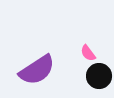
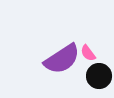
purple semicircle: moved 25 px right, 11 px up
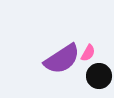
pink semicircle: rotated 114 degrees counterclockwise
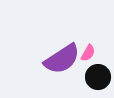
black circle: moved 1 px left, 1 px down
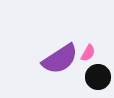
purple semicircle: moved 2 px left
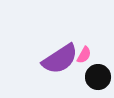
pink semicircle: moved 4 px left, 2 px down
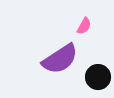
pink semicircle: moved 29 px up
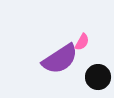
pink semicircle: moved 2 px left, 16 px down
